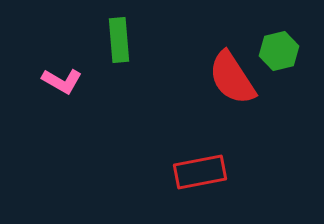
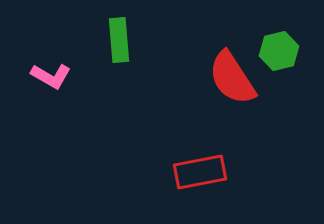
pink L-shape: moved 11 px left, 5 px up
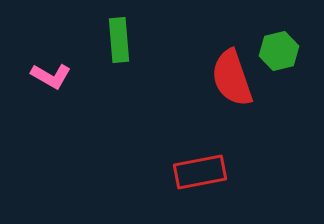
red semicircle: rotated 14 degrees clockwise
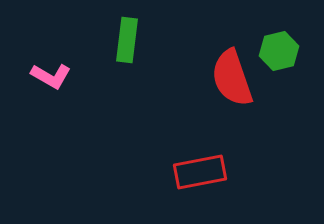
green rectangle: moved 8 px right; rotated 12 degrees clockwise
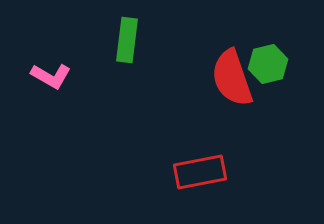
green hexagon: moved 11 px left, 13 px down
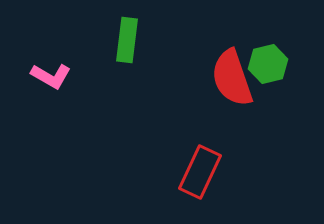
red rectangle: rotated 54 degrees counterclockwise
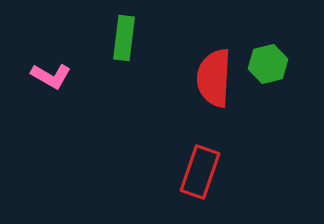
green rectangle: moved 3 px left, 2 px up
red semicircle: moved 18 px left; rotated 22 degrees clockwise
red rectangle: rotated 6 degrees counterclockwise
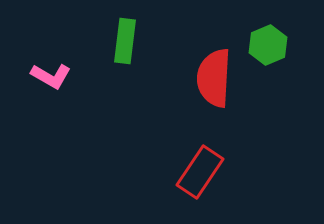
green rectangle: moved 1 px right, 3 px down
green hexagon: moved 19 px up; rotated 9 degrees counterclockwise
red rectangle: rotated 15 degrees clockwise
